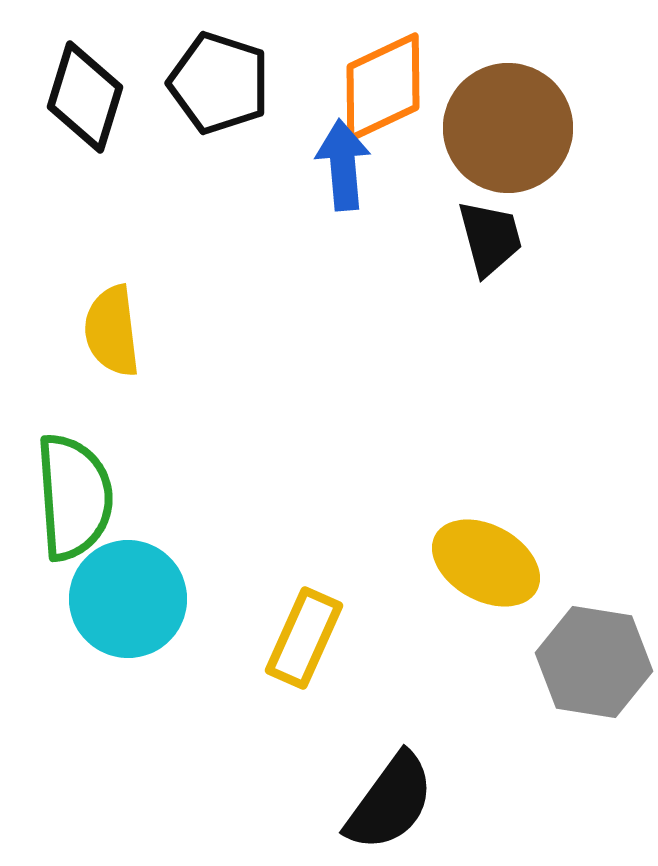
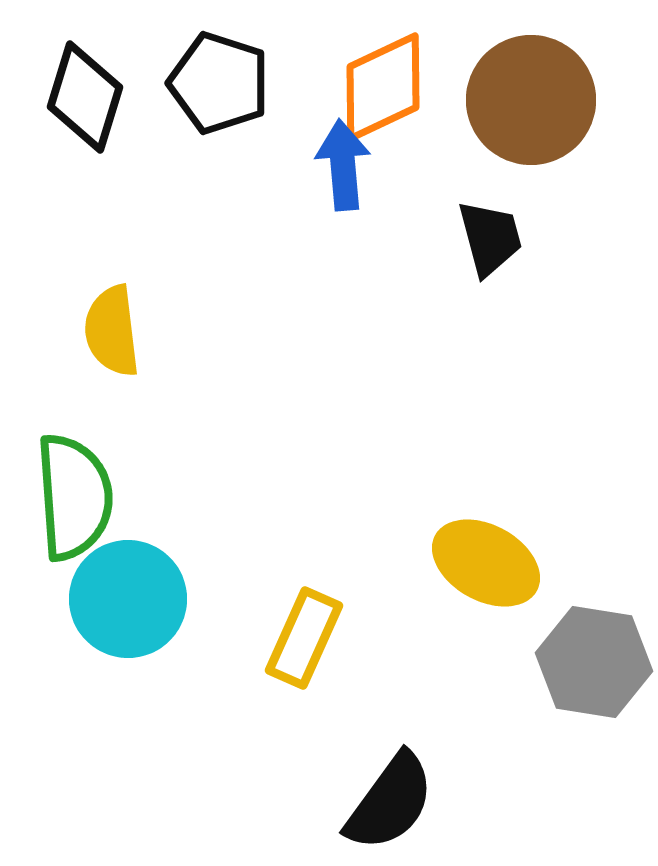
brown circle: moved 23 px right, 28 px up
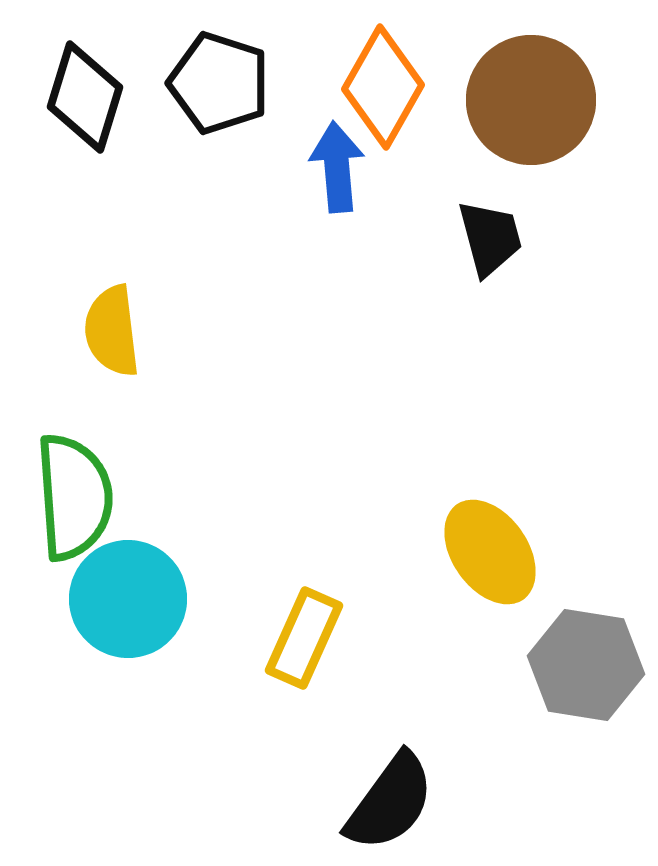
orange diamond: rotated 35 degrees counterclockwise
blue arrow: moved 6 px left, 2 px down
yellow ellipse: moved 4 px right, 11 px up; rotated 26 degrees clockwise
gray hexagon: moved 8 px left, 3 px down
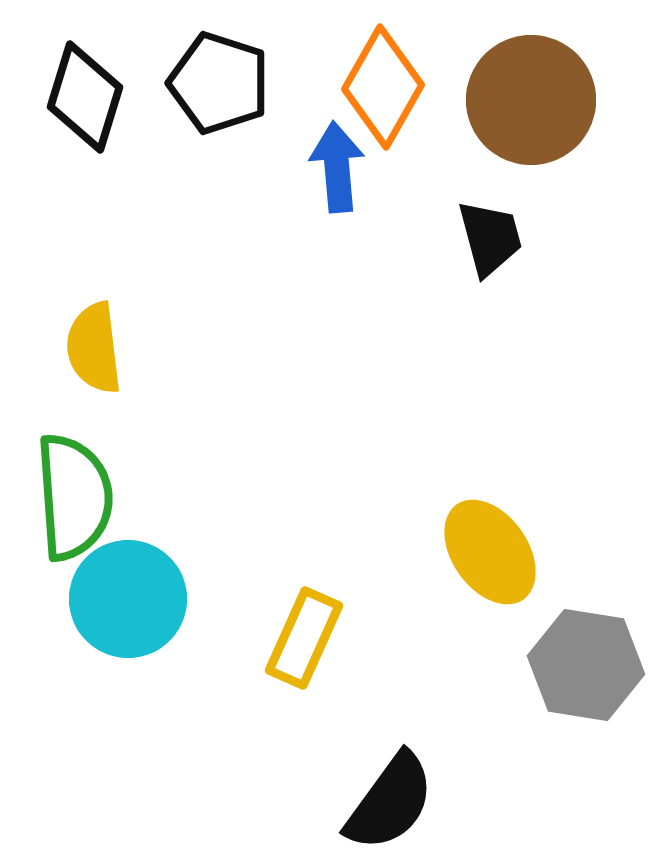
yellow semicircle: moved 18 px left, 17 px down
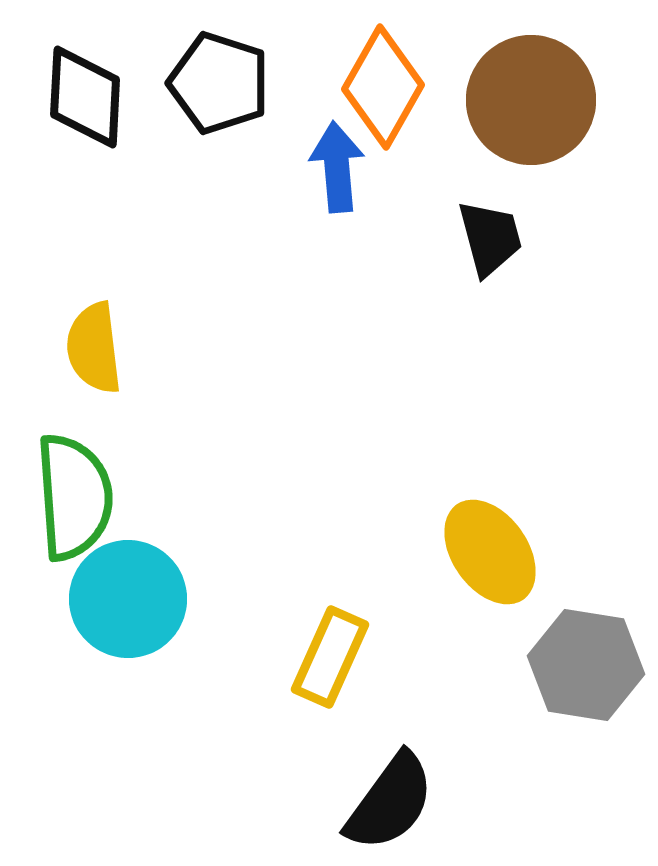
black diamond: rotated 14 degrees counterclockwise
yellow rectangle: moved 26 px right, 19 px down
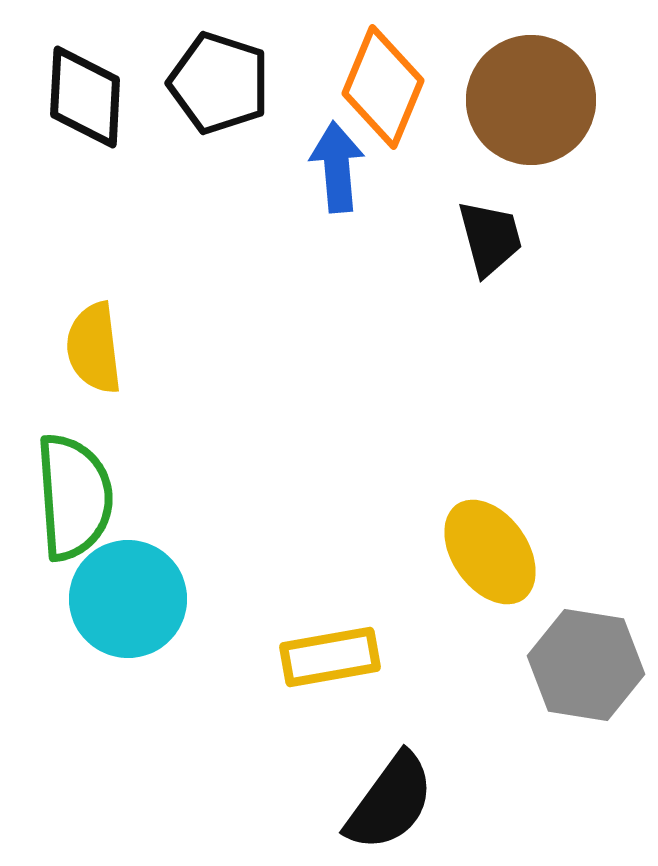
orange diamond: rotated 7 degrees counterclockwise
yellow rectangle: rotated 56 degrees clockwise
